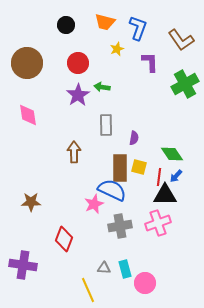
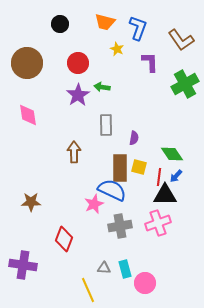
black circle: moved 6 px left, 1 px up
yellow star: rotated 24 degrees counterclockwise
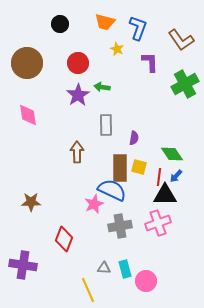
brown arrow: moved 3 px right
pink circle: moved 1 px right, 2 px up
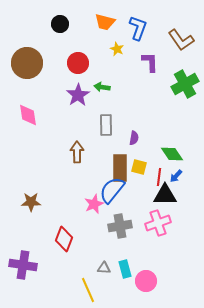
blue semicircle: rotated 76 degrees counterclockwise
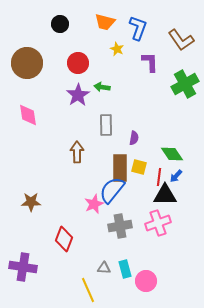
purple cross: moved 2 px down
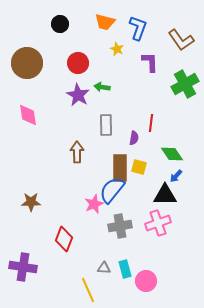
purple star: rotated 10 degrees counterclockwise
red line: moved 8 px left, 54 px up
